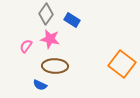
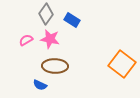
pink semicircle: moved 6 px up; rotated 24 degrees clockwise
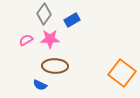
gray diamond: moved 2 px left
blue rectangle: rotated 63 degrees counterclockwise
pink star: rotated 12 degrees counterclockwise
orange square: moved 9 px down
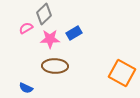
gray diamond: rotated 10 degrees clockwise
blue rectangle: moved 2 px right, 13 px down
pink semicircle: moved 12 px up
orange square: rotated 8 degrees counterclockwise
blue semicircle: moved 14 px left, 3 px down
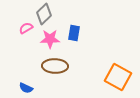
blue rectangle: rotated 49 degrees counterclockwise
orange square: moved 4 px left, 4 px down
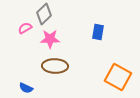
pink semicircle: moved 1 px left
blue rectangle: moved 24 px right, 1 px up
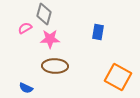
gray diamond: rotated 30 degrees counterclockwise
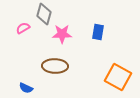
pink semicircle: moved 2 px left
pink star: moved 12 px right, 5 px up
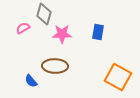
blue semicircle: moved 5 px right, 7 px up; rotated 24 degrees clockwise
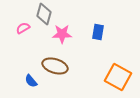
brown ellipse: rotated 15 degrees clockwise
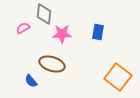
gray diamond: rotated 10 degrees counterclockwise
brown ellipse: moved 3 px left, 2 px up
orange square: rotated 8 degrees clockwise
